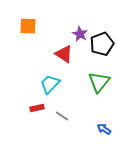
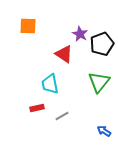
cyan trapezoid: rotated 55 degrees counterclockwise
gray line: rotated 64 degrees counterclockwise
blue arrow: moved 2 px down
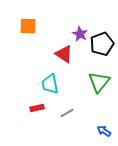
gray line: moved 5 px right, 3 px up
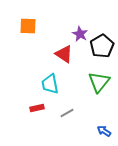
black pentagon: moved 2 px down; rotated 10 degrees counterclockwise
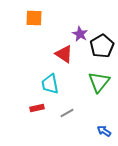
orange square: moved 6 px right, 8 px up
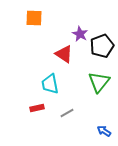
black pentagon: rotated 10 degrees clockwise
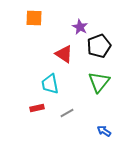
purple star: moved 7 px up
black pentagon: moved 3 px left
